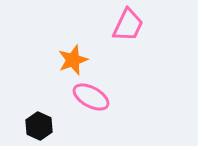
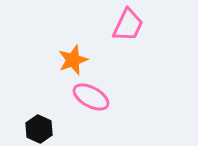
black hexagon: moved 3 px down
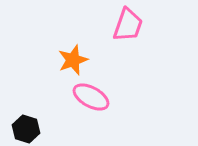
pink trapezoid: rotated 6 degrees counterclockwise
black hexagon: moved 13 px left; rotated 8 degrees counterclockwise
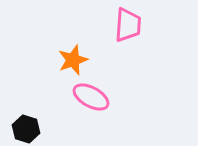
pink trapezoid: rotated 15 degrees counterclockwise
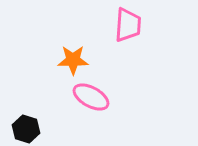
orange star: rotated 20 degrees clockwise
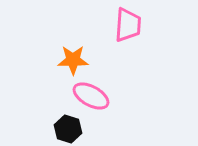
pink ellipse: moved 1 px up
black hexagon: moved 42 px right
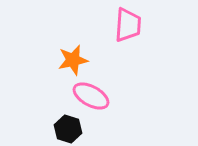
orange star: rotated 12 degrees counterclockwise
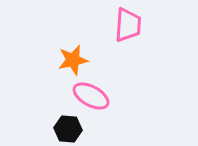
black hexagon: rotated 12 degrees counterclockwise
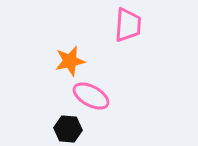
orange star: moved 3 px left, 1 px down
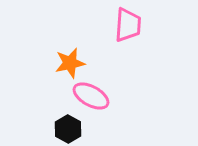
orange star: moved 2 px down
black hexagon: rotated 24 degrees clockwise
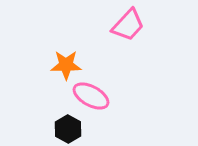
pink trapezoid: rotated 39 degrees clockwise
orange star: moved 4 px left, 2 px down; rotated 12 degrees clockwise
